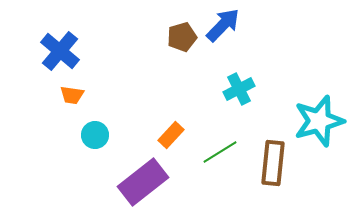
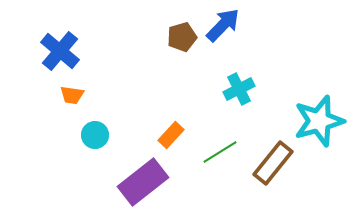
brown rectangle: rotated 33 degrees clockwise
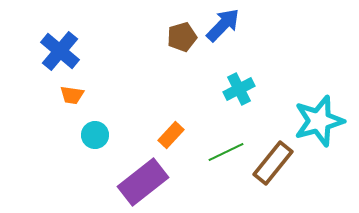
green line: moved 6 px right; rotated 6 degrees clockwise
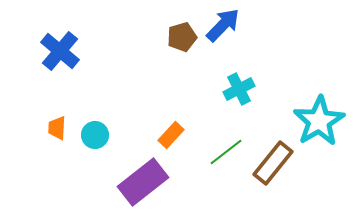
orange trapezoid: moved 15 px left, 33 px down; rotated 85 degrees clockwise
cyan star: rotated 15 degrees counterclockwise
green line: rotated 12 degrees counterclockwise
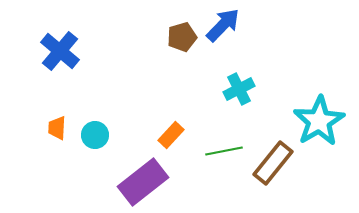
green line: moved 2 px left, 1 px up; rotated 27 degrees clockwise
